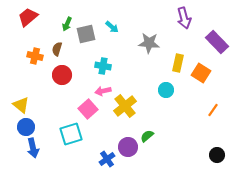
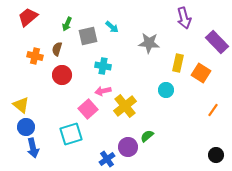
gray square: moved 2 px right, 2 px down
black circle: moved 1 px left
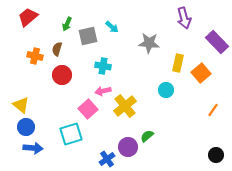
orange square: rotated 18 degrees clockwise
blue arrow: rotated 72 degrees counterclockwise
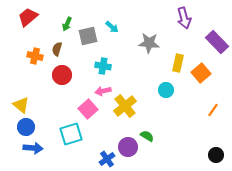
green semicircle: rotated 72 degrees clockwise
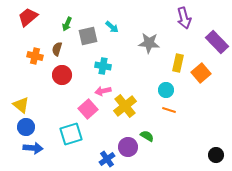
orange line: moved 44 px left; rotated 72 degrees clockwise
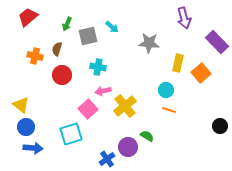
cyan cross: moved 5 px left, 1 px down
black circle: moved 4 px right, 29 px up
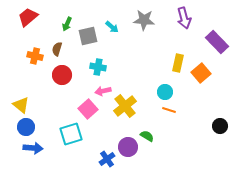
gray star: moved 5 px left, 23 px up
cyan circle: moved 1 px left, 2 px down
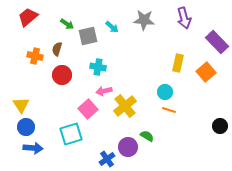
green arrow: rotated 80 degrees counterclockwise
orange square: moved 5 px right, 1 px up
pink arrow: moved 1 px right
yellow triangle: rotated 18 degrees clockwise
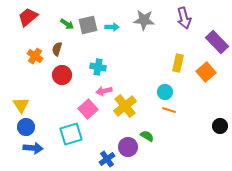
cyan arrow: rotated 40 degrees counterclockwise
gray square: moved 11 px up
orange cross: rotated 21 degrees clockwise
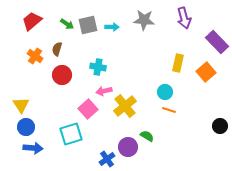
red trapezoid: moved 4 px right, 4 px down
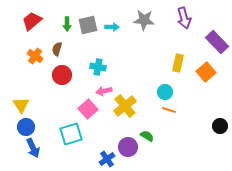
green arrow: rotated 56 degrees clockwise
blue arrow: rotated 60 degrees clockwise
